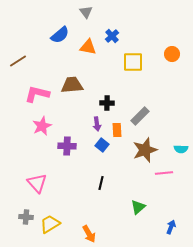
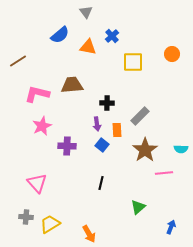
brown star: rotated 15 degrees counterclockwise
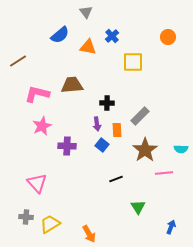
orange circle: moved 4 px left, 17 px up
black line: moved 15 px right, 4 px up; rotated 56 degrees clockwise
green triangle: rotated 21 degrees counterclockwise
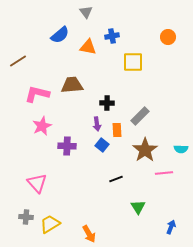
blue cross: rotated 32 degrees clockwise
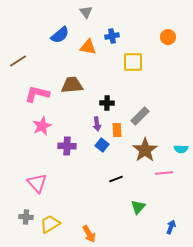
green triangle: rotated 14 degrees clockwise
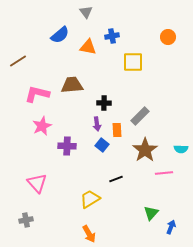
black cross: moved 3 px left
green triangle: moved 13 px right, 6 px down
gray cross: moved 3 px down; rotated 16 degrees counterclockwise
yellow trapezoid: moved 40 px right, 25 px up
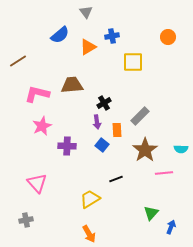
orange triangle: rotated 42 degrees counterclockwise
black cross: rotated 32 degrees counterclockwise
purple arrow: moved 2 px up
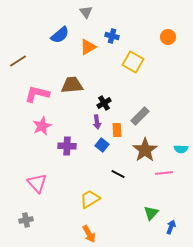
blue cross: rotated 24 degrees clockwise
yellow square: rotated 30 degrees clockwise
black line: moved 2 px right, 5 px up; rotated 48 degrees clockwise
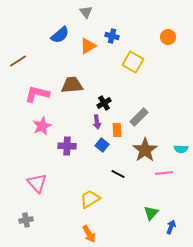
orange triangle: moved 1 px up
gray rectangle: moved 1 px left, 1 px down
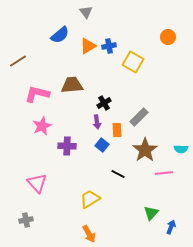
blue cross: moved 3 px left, 10 px down; rotated 24 degrees counterclockwise
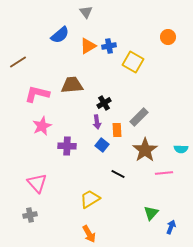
brown line: moved 1 px down
gray cross: moved 4 px right, 5 px up
